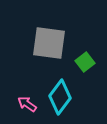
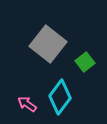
gray square: moved 1 px left, 1 px down; rotated 30 degrees clockwise
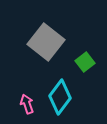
gray square: moved 2 px left, 2 px up
pink arrow: rotated 36 degrees clockwise
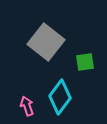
green square: rotated 30 degrees clockwise
pink arrow: moved 2 px down
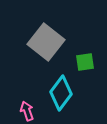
cyan diamond: moved 1 px right, 4 px up
pink arrow: moved 5 px down
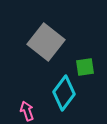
green square: moved 5 px down
cyan diamond: moved 3 px right
